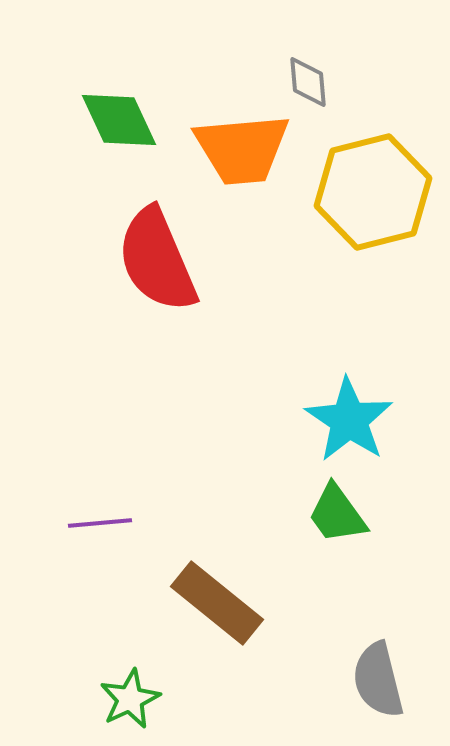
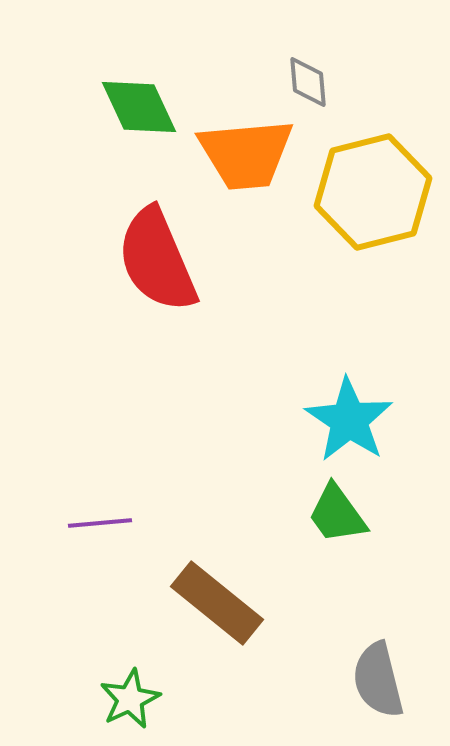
green diamond: moved 20 px right, 13 px up
orange trapezoid: moved 4 px right, 5 px down
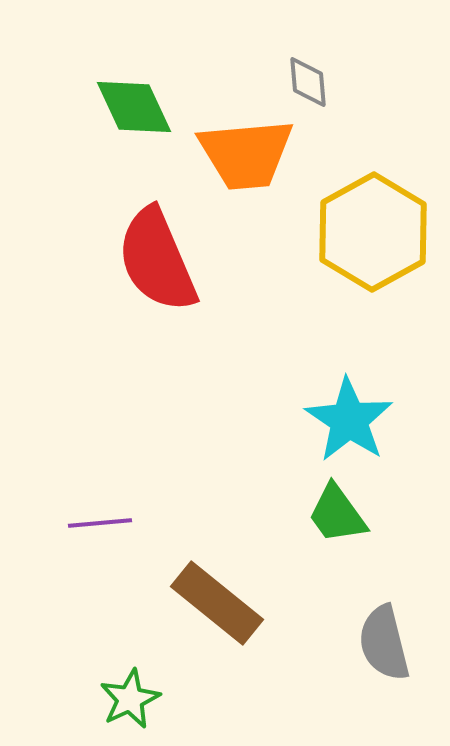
green diamond: moved 5 px left
yellow hexagon: moved 40 px down; rotated 15 degrees counterclockwise
gray semicircle: moved 6 px right, 37 px up
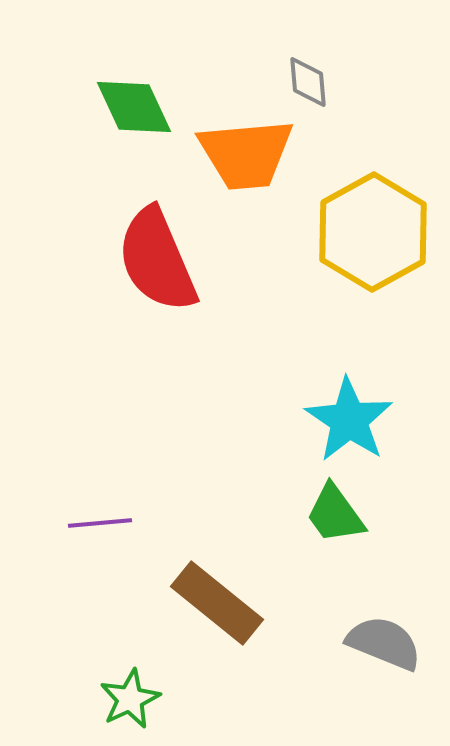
green trapezoid: moved 2 px left
gray semicircle: rotated 126 degrees clockwise
